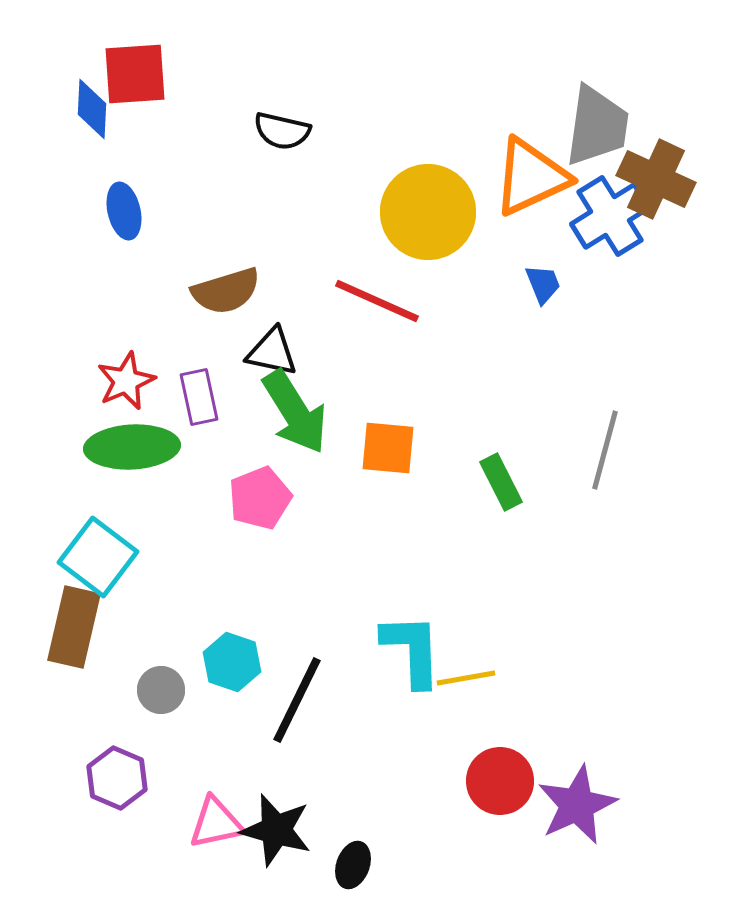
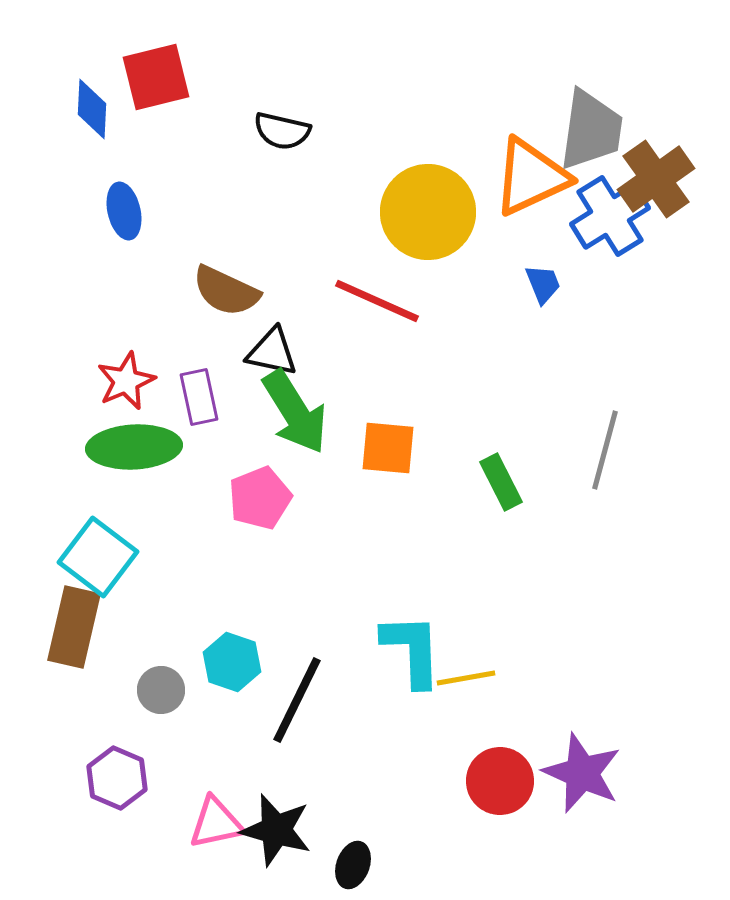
red square: moved 21 px right, 3 px down; rotated 10 degrees counterclockwise
gray trapezoid: moved 6 px left, 4 px down
brown cross: rotated 30 degrees clockwise
brown semicircle: rotated 42 degrees clockwise
green ellipse: moved 2 px right
purple star: moved 5 px right, 32 px up; rotated 24 degrees counterclockwise
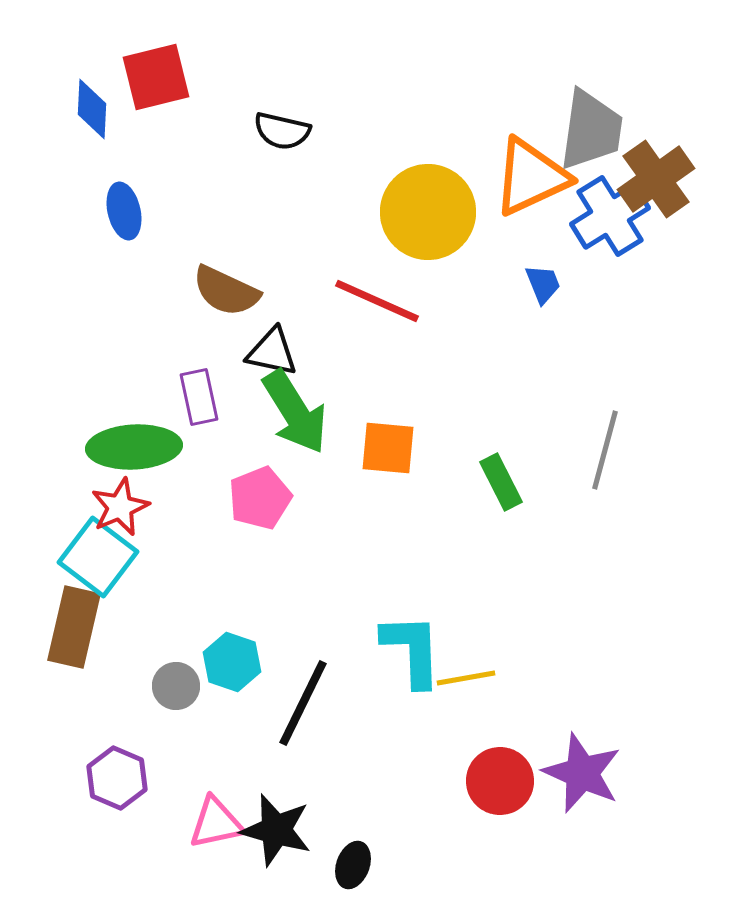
red star: moved 6 px left, 126 px down
gray circle: moved 15 px right, 4 px up
black line: moved 6 px right, 3 px down
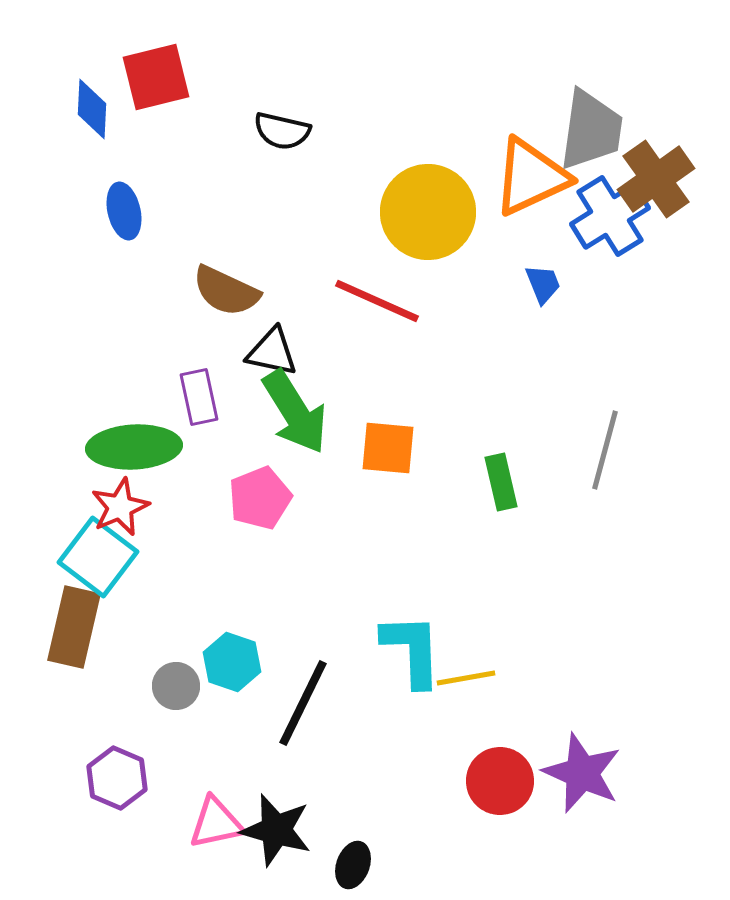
green rectangle: rotated 14 degrees clockwise
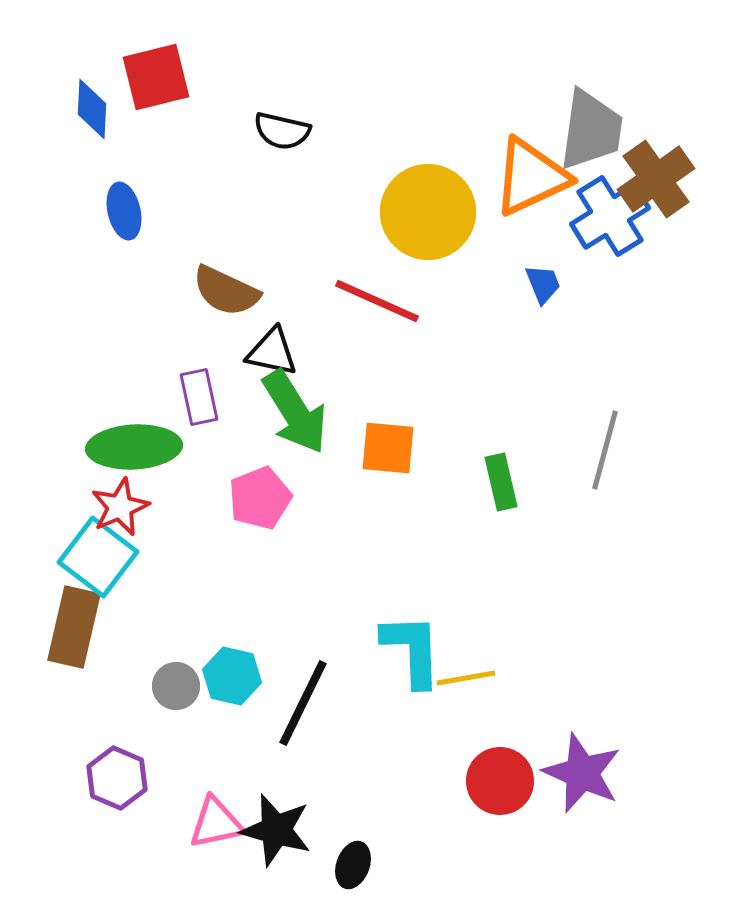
cyan hexagon: moved 14 px down; rotated 6 degrees counterclockwise
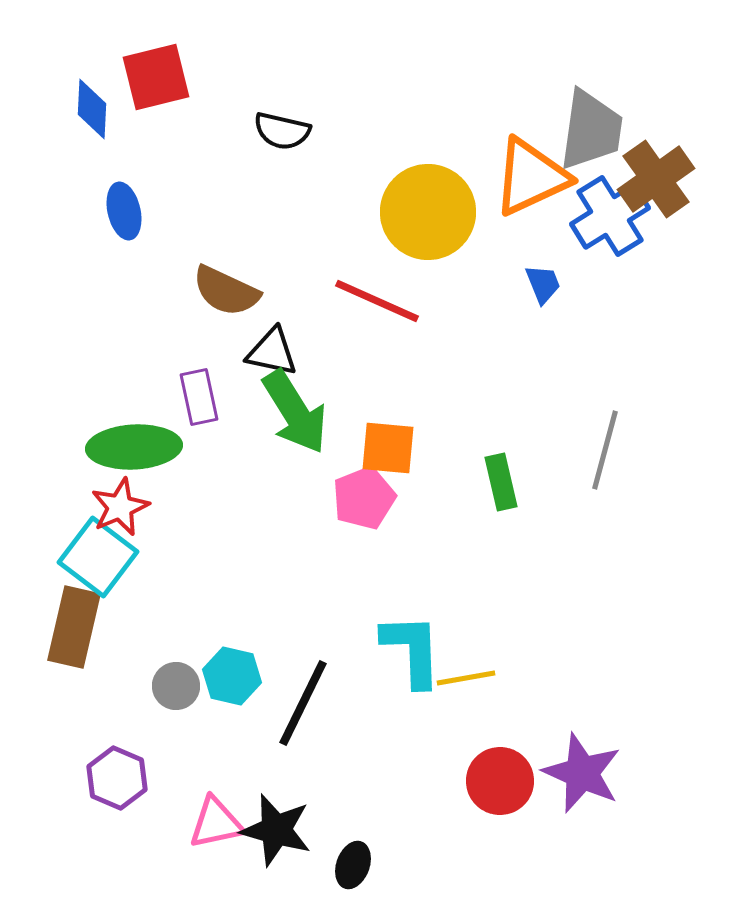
pink pentagon: moved 104 px right
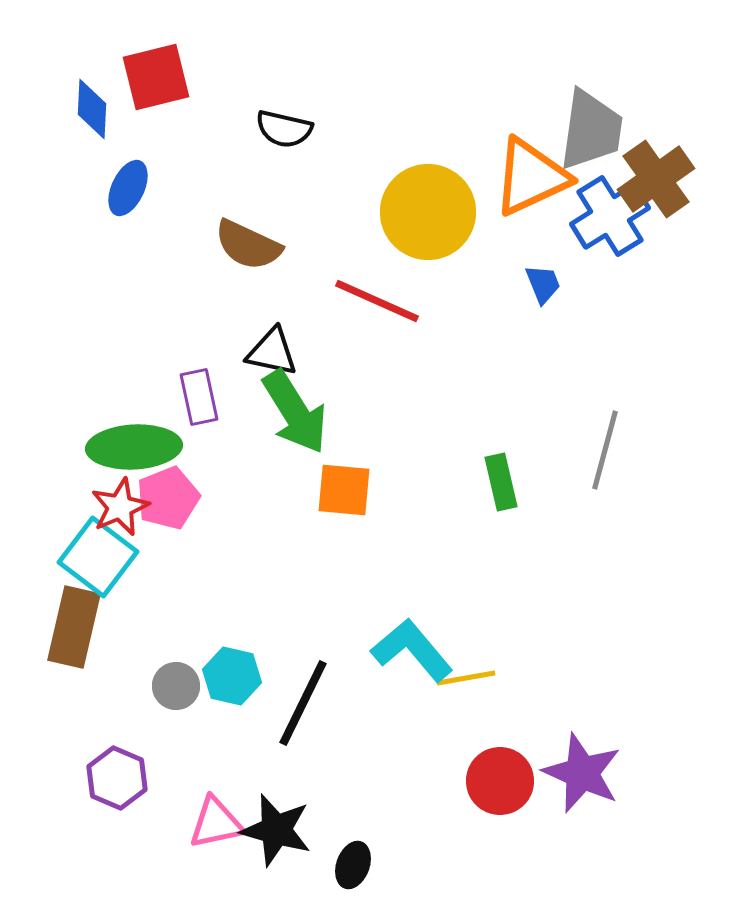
black semicircle: moved 2 px right, 2 px up
blue ellipse: moved 4 px right, 23 px up; rotated 38 degrees clockwise
brown semicircle: moved 22 px right, 46 px up
orange square: moved 44 px left, 42 px down
pink pentagon: moved 196 px left
cyan L-shape: rotated 38 degrees counterclockwise
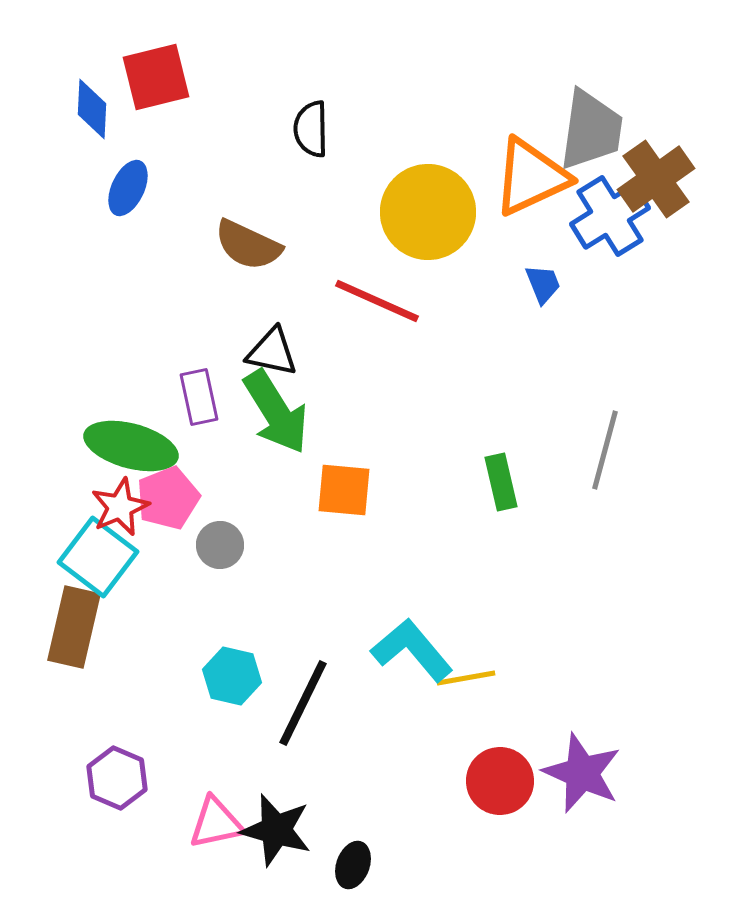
black semicircle: moved 27 px right; rotated 76 degrees clockwise
green arrow: moved 19 px left
green ellipse: moved 3 px left, 1 px up; rotated 18 degrees clockwise
gray circle: moved 44 px right, 141 px up
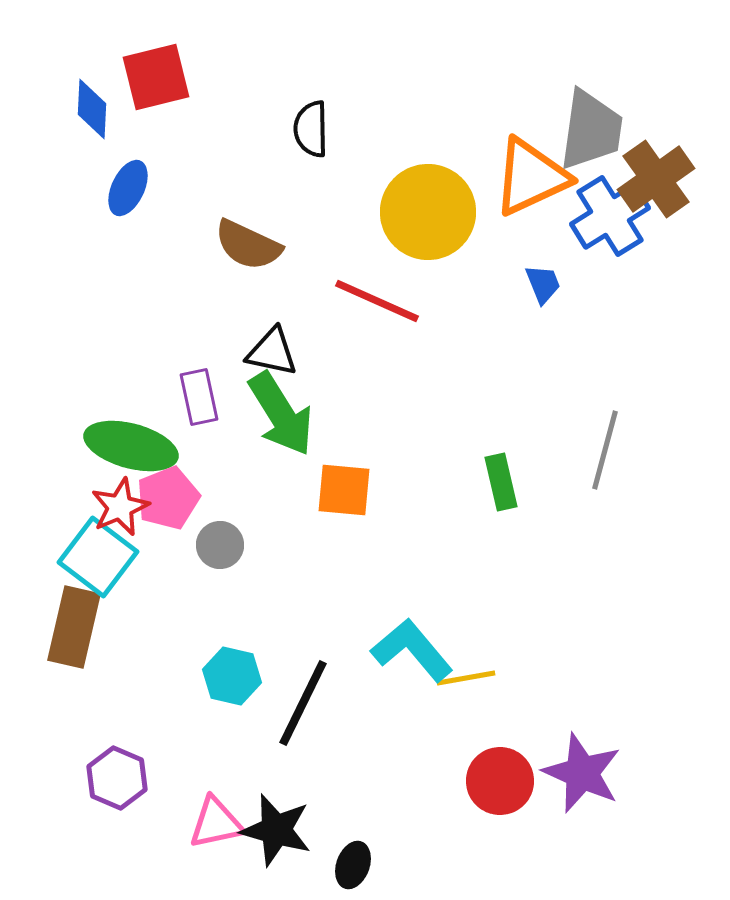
green arrow: moved 5 px right, 2 px down
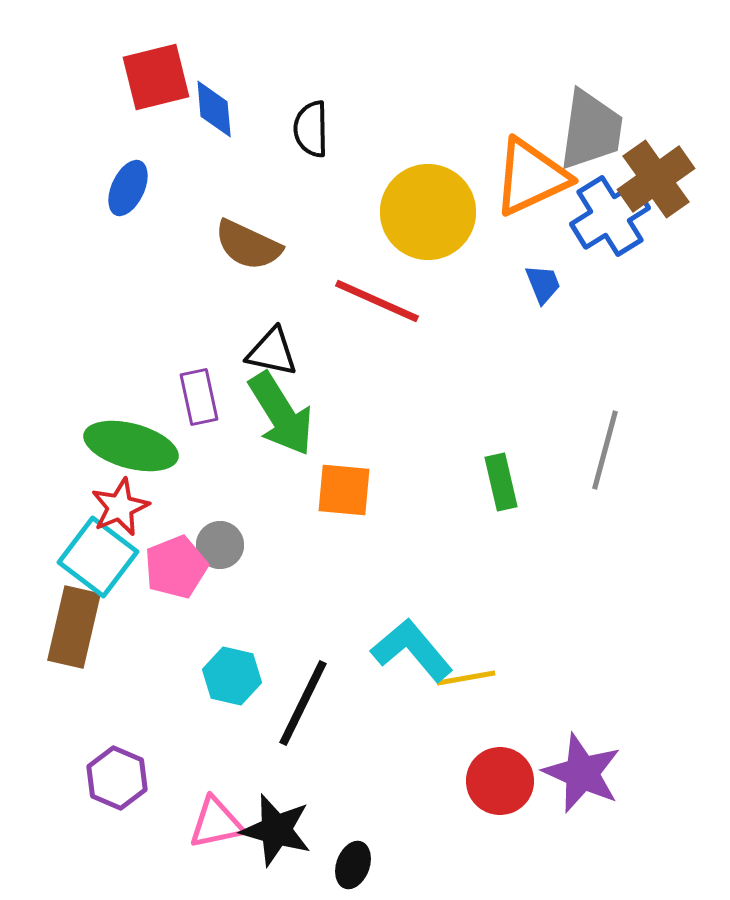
blue diamond: moved 122 px right; rotated 8 degrees counterclockwise
pink pentagon: moved 8 px right, 69 px down
